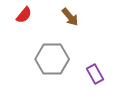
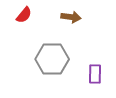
brown arrow: moved 1 px right; rotated 42 degrees counterclockwise
purple rectangle: rotated 30 degrees clockwise
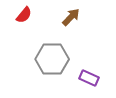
brown arrow: rotated 54 degrees counterclockwise
purple rectangle: moved 6 px left, 4 px down; rotated 66 degrees counterclockwise
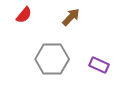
purple rectangle: moved 10 px right, 13 px up
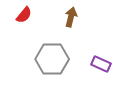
brown arrow: rotated 30 degrees counterclockwise
purple rectangle: moved 2 px right, 1 px up
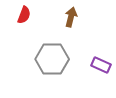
red semicircle: rotated 18 degrees counterclockwise
purple rectangle: moved 1 px down
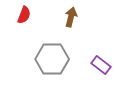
purple rectangle: rotated 12 degrees clockwise
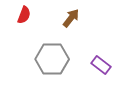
brown arrow: moved 1 px down; rotated 24 degrees clockwise
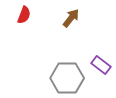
gray hexagon: moved 15 px right, 19 px down
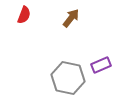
purple rectangle: rotated 60 degrees counterclockwise
gray hexagon: moved 1 px right; rotated 12 degrees clockwise
